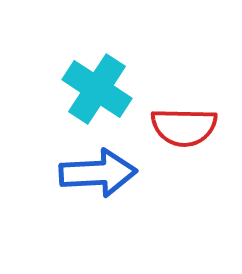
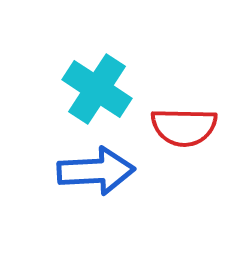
blue arrow: moved 2 px left, 2 px up
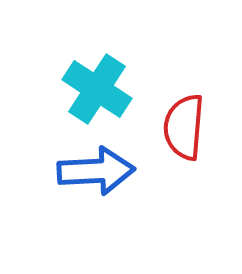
red semicircle: rotated 94 degrees clockwise
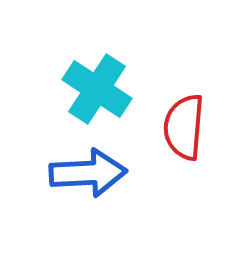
blue arrow: moved 8 px left, 2 px down
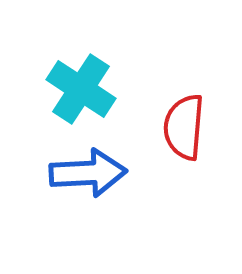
cyan cross: moved 16 px left
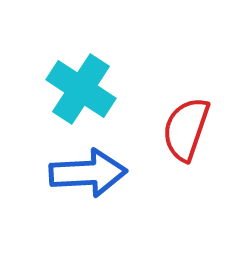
red semicircle: moved 2 px right, 2 px down; rotated 14 degrees clockwise
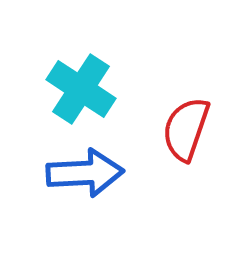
blue arrow: moved 3 px left
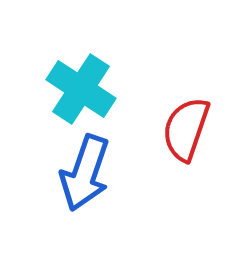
blue arrow: rotated 112 degrees clockwise
